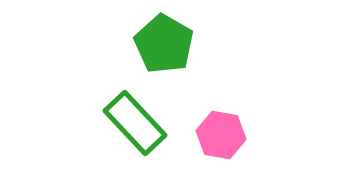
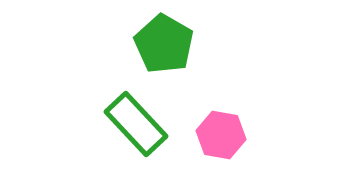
green rectangle: moved 1 px right, 1 px down
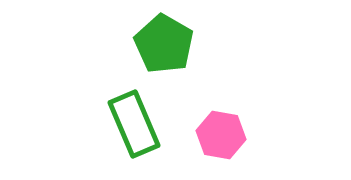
green rectangle: moved 2 px left; rotated 20 degrees clockwise
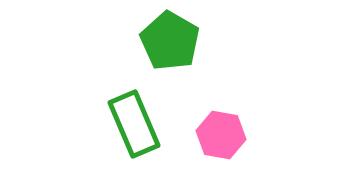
green pentagon: moved 6 px right, 3 px up
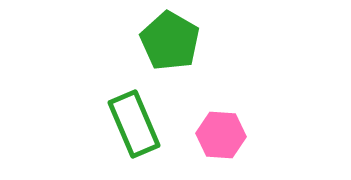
pink hexagon: rotated 6 degrees counterclockwise
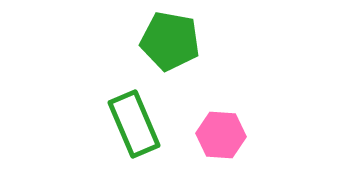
green pentagon: rotated 20 degrees counterclockwise
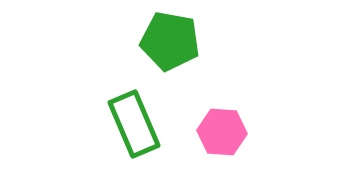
pink hexagon: moved 1 px right, 3 px up
